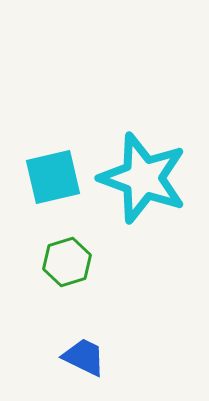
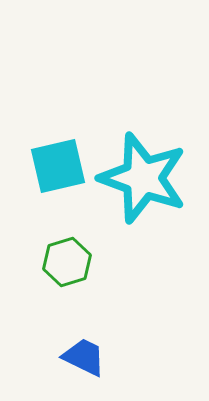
cyan square: moved 5 px right, 11 px up
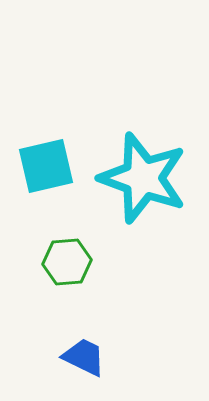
cyan square: moved 12 px left
green hexagon: rotated 12 degrees clockwise
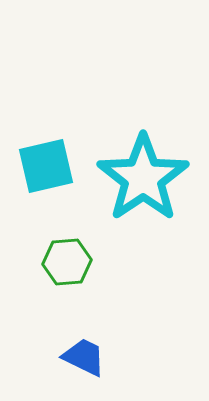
cyan star: rotated 18 degrees clockwise
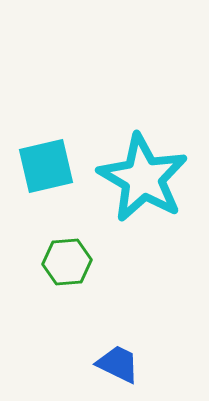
cyan star: rotated 8 degrees counterclockwise
blue trapezoid: moved 34 px right, 7 px down
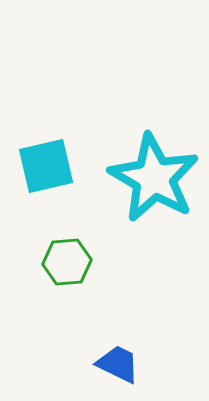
cyan star: moved 11 px right
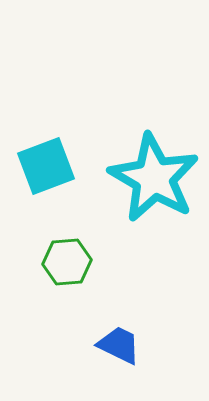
cyan square: rotated 8 degrees counterclockwise
blue trapezoid: moved 1 px right, 19 px up
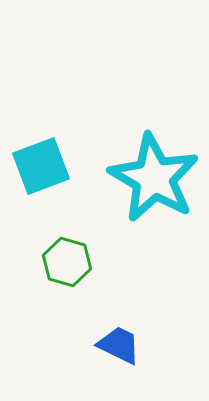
cyan square: moved 5 px left
green hexagon: rotated 21 degrees clockwise
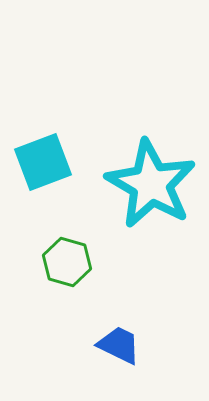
cyan square: moved 2 px right, 4 px up
cyan star: moved 3 px left, 6 px down
